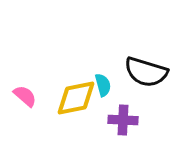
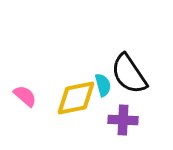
black semicircle: moved 17 px left, 2 px down; rotated 39 degrees clockwise
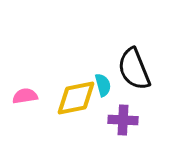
black semicircle: moved 5 px right, 5 px up; rotated 12 degrees clockwise
pink semicircle: rotated 50 degrees counterclockwise
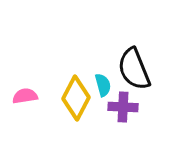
yellow diamond: rotated 51 degrees counterclockwise
purple cross: moved 13 px up
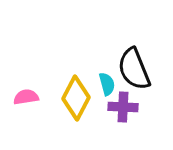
cyan semicircle: moved 4 px right, 1 px up
pink semicircle: moved 1 px right, 1 px down
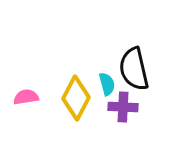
black semicircle: rotated 9 degrees clockwise
